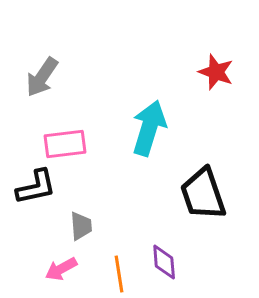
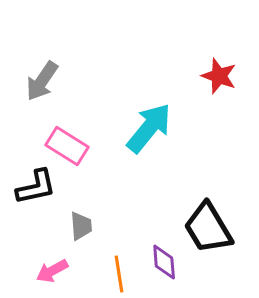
red star: moved 3 px right, 4 px down
gray arrow: moved 4 px down
cyan arrow: rotated 22 degrees clockwise
pink rectangle: moved 2 px right, 2 px down; rotated 39 degrees clockwise
black trapezoid: moved 5 px right, 34 px down; rotated 12 degrees counterclockwise
pink arrow: moved 9 px left, 2 px down
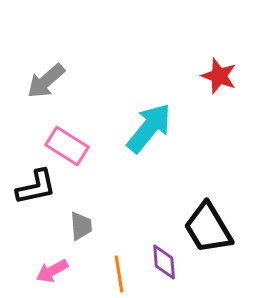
gray arrow: moved 4 px right; rotated 15 degrees clockwise
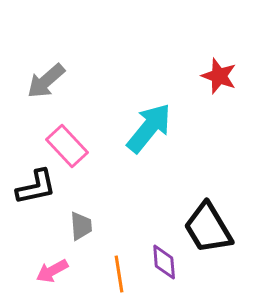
pink rectangle: rotated 15 degrees clockwise
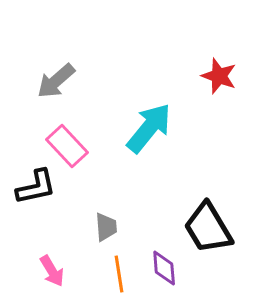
gray arrow: moved 10 px right
gray trapezoid: moved 25 px right, 1 px down
purple diamond: moved 6 px down
pink arrow: rotated 92 degrees counterclockwise
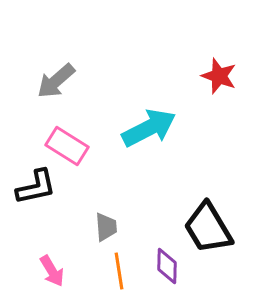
cyan arrow: rotated 24 degrees clockwise
pink rectangle: rotated 15 degrees counterclockwise
purple diamond: moved 3 px right, 2 px up; rotated 6 degrees clockwise
orange line: moved 3 px up
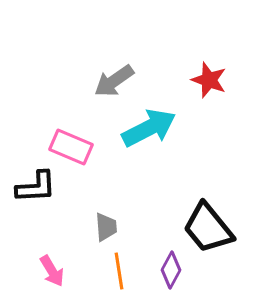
red star: moved 10 px left, 4 px down
gray arrow: moved 58 px right; rotated 6 degrees clockwise
pink rectangle: moved 4 px right, 1 px down; rotated 9 degrees counterclockwise
black L-shape: rotated 9 degrees clockwise
black trapezoid: rotated 8 degrees counterclockwise
purple diamond: moved 4 px right, 4 px down; rotated 27 degrees clockwise
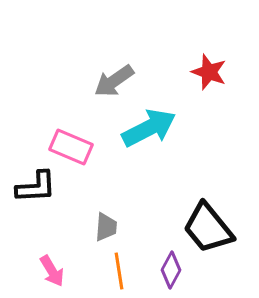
red star: moved 8 px up
gray trapezoid: rotated 8 degrees clockwise
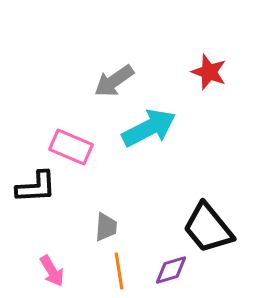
purple diamond: rotated 45 degrees clockwise
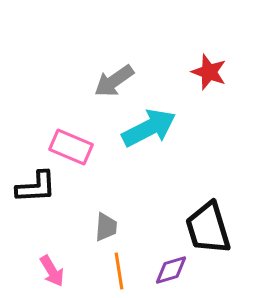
black trapezoid: rotated 22 degrees clockwise
